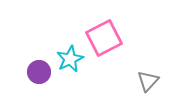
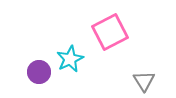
pink square: moved 6 px right, 6 px up
gray triangle: moved 4 px left; rotated 15 degrees counterclockwise
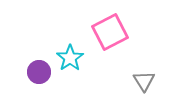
cyan star: moved 1 px up; rotated 8 degrees counterclockwise
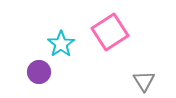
pink square: rotated 6 degrees counterclockwise
cyan star: moved 9 px left, 14 px up
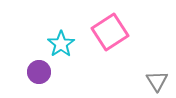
gray triangle: moved 13 px right
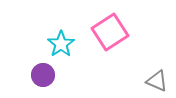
purple circle: moved 4 px right, 3 px down
gray triangle: rotated 35 degrees counterclockwise
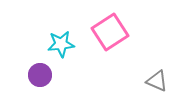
cyan star: rotated 28 degrees clockwise
purple circle: moved 3 px left
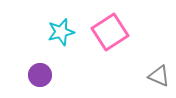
cyan star: moved 12 px up; rotated 8 degrees counterclockwise
gray triangle: moved 2 px right, 5 px up
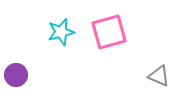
pink square: moved 1 px left; rotated 18 degrees clockwise
purple circle: moved 24 px left
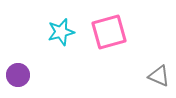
purple circle: moved 2 px right
